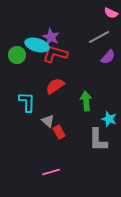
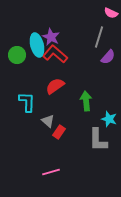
gray line: rotated 45 degrees counterclockwise
cyan ellipse: rotated 60 degrees clockwise
red L-shape: rotated 25 degrees clockwise
red rectangle: rotated 64 degrees clockwise
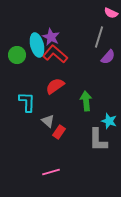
cyan star: moved 2 px down
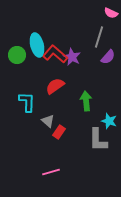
purple star: moved 21 px right, 20 px down
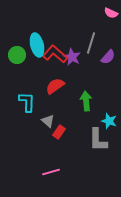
gray line: moved 8 px left, 6 px down
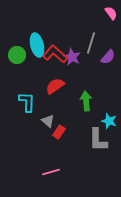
pink semicircle: rotated 152 degrees counterclockwise
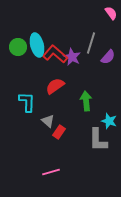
green circle: moved 1 px right, 8 px up
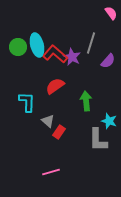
purple semicircle: moved 4 px down
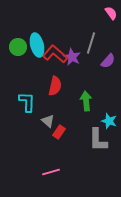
red semicircle: rotated 138 degrees clockwise
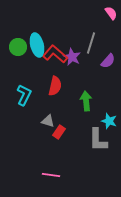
cyan L-shape: moved 3 px left, 7 px up; rotated 25 degrees clockwise
gray triangle: rotated 24 degrees counterclockwise
pink line: moved 3 px down; rotated 24 degrees clockwise
